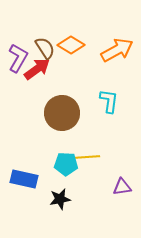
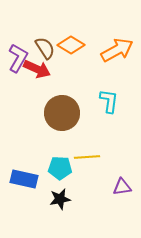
red arrow: rotated 60 degrees clockwise
cyan pentagon: moved 6 px left, 4 px down
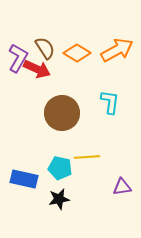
orange diamond: moved 6 px right, 8 px down
cyan L-shape: moved 1 px right, 1 px down
cyan pentagon: rotated 10 degrees clockwise
black star: moved 1 px left
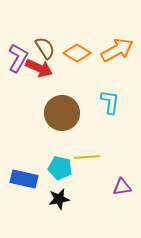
red arrow: moved 2 px right, 1 px up
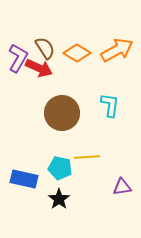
cyan L-shape: moved 3 px down
black star: rotated 25 degrees counterclockwise
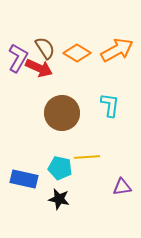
black star: rotated 25 degrees counterclockwise
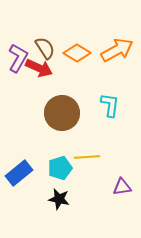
cyan pentagon: rotated 30 degrees counterclockwise
blue rectangle: moved 5 px left, 6 px up; rotated 52 degrees counterclockwise
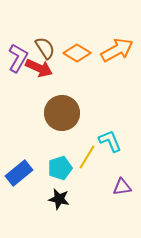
cyan L-shape: moved 36 px down; rotated 30 degrees counterclockwise
yellow line: rotated 55 degrees counterclockwise
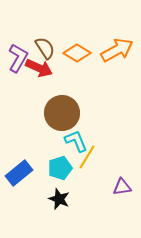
cyan L-shape: moved 34 px left
black star: rotated 10 degrees clockwise
